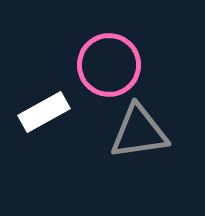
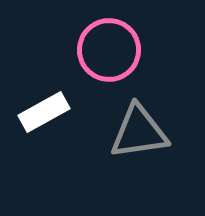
pink circle: moved 15 px up
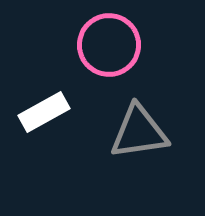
pink circle: moved 5 px up
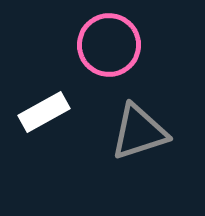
gray triangle: rotated 10 degrees counterclockwise
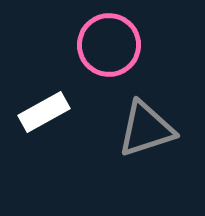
gray triangle: moved 7 px right, 3 px up
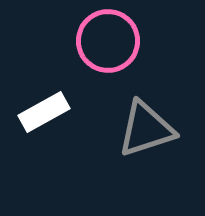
pink circle: moved 1 px left, 4 px up
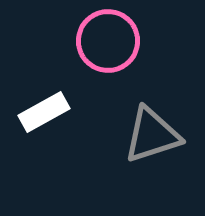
gray triangle: moved 6 px right, 6 px down
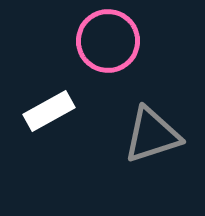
white rectangle: moved 5 px right, 1 px up
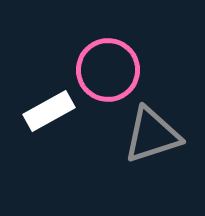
pink circle: moved 29 px down
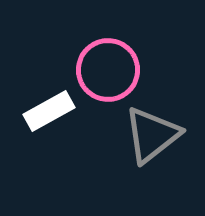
gray triangle: rotated 20 degrees counterclockwise
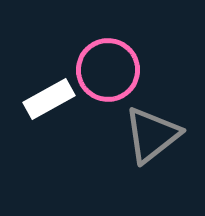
white rectangle: moved 12 px up
